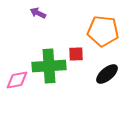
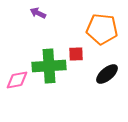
orange pentagon: moved 1 px left, 2 px up
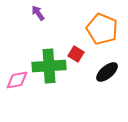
purple arrow: rotated 28 degrees clockwise
orange pentagon: rotated 16 degrees clockwise
red square: rotated 35 degrees clockwise
black ellipse: moved 2 px up
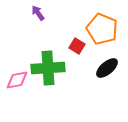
red square: moved 1 px right, 8 px up
green cross: moved 1 px left, 2 px down
black ellipse: moved 4 px up
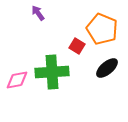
green cross: moved 4 px right, 4 px down
